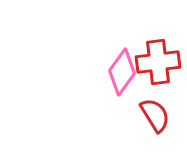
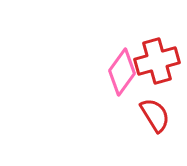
red cross: moved 1 px left, 1 px up; rotated 9 degrees counterclockwise
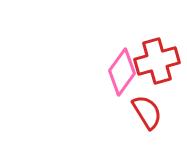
red semicircle: moved 8 px left, 3 px up
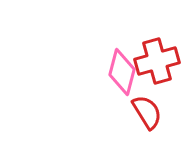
pink diamond: rotated 21 degrees counterclockwise
